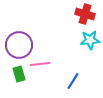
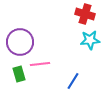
purple circle: moved 1 px right, 3 px up
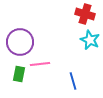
cyan star: rotated 30 degrees clockwise
green rectangle: rotated 28 degrees clockwise
blue line: rotated 48 degrees counterclockwise
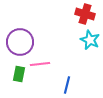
blue line: moved 6 px left, 4 px down; rotated 30 degrees clockwise
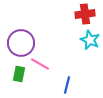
red cross: rotated 24 degrees counterclockwise
purple circle: moved 1 px right, 1 px down
pink line: rotated 36 degrees clockwise
